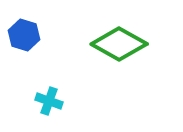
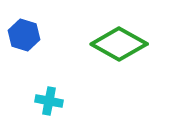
cyan cross: rotated 8 degrees counterclockwise
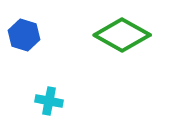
green diamond: moved 3 px right, 9 px up
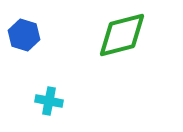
green diamond: rotated 44 degrees counterclockwise
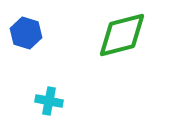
blue hexagon: moved 2 px right, 2 px up
